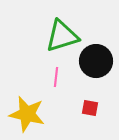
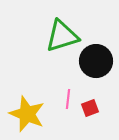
pink line: moved 12 px right, 22 px down
red square: rotated 30 degrees counterclockwise
yellow star: rotated 9 degrees clockwise
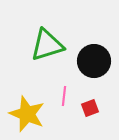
green triangle: moved 15 px left, 9 px down
black circle: moved 2 px left
pink line: moved 4 px left, 3 px up
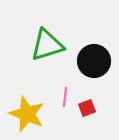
pink line: moved 1 px right, 1 px down
red square: moved 3 px left
